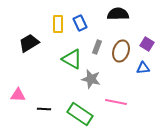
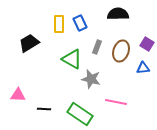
yellow rectangle: moved 1 px right
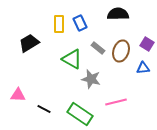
gray rectangle: moved 1 px right, 1 px down; rotated 72 degrees counterclockwise
pink line: rotated 25 degrees counterclockwise
black line: rotated 24 degrees clockwise
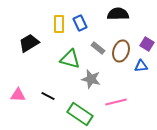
green triangle: moved 2 px left; rotated 15 degrees counterclockwise
blue triangle: moved 2 px left, 2 px up
black line: moved 4 px right, 13 px up
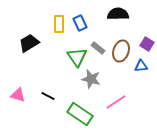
green triangle: moved 7 px right, 2 px up; rotated 40 degrees clockwise
pink triangle: rotated 14 degrees clockwise
pink line: rotated 20 degrees counterclockwise
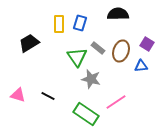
blue rectangle: rotated 42 degrees clockwise
green rectangle: moved 6 px right
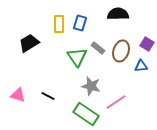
gray star: moved 7 px down
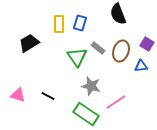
black semicircle: rotated 110 degrees counterclockwise
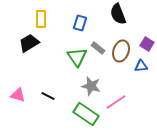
yellow rectangle: moved 18 px left, 5 px up
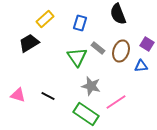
yellow rectangle: moved 4 px right; rotated 48 degrees clockwise
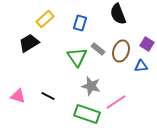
gray rectangle: moved 1 px down
pink triangle: moved 1 px down
green rectangle: moved 1 px right; rotated 15 degrees counterclockwise
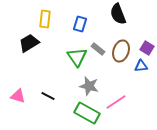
yellow rectangle: rotated 42 degrees counterclockwise
blue rectangle: moved 1 px down
purple square: moved 4 px down
gray star: moved 2 px left
green rectangle: moved 1 px up; rotated 10 degrees clockwise
